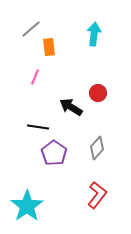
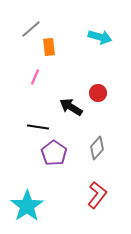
cyan arrow: moved 6 px right, 3 px down; rotated 100 degrees clockwise
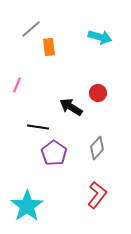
pink line: moved 18 px left, 8 px down
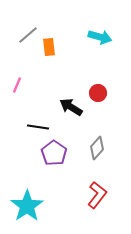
gray line: moved 3 px left, 6 px down
